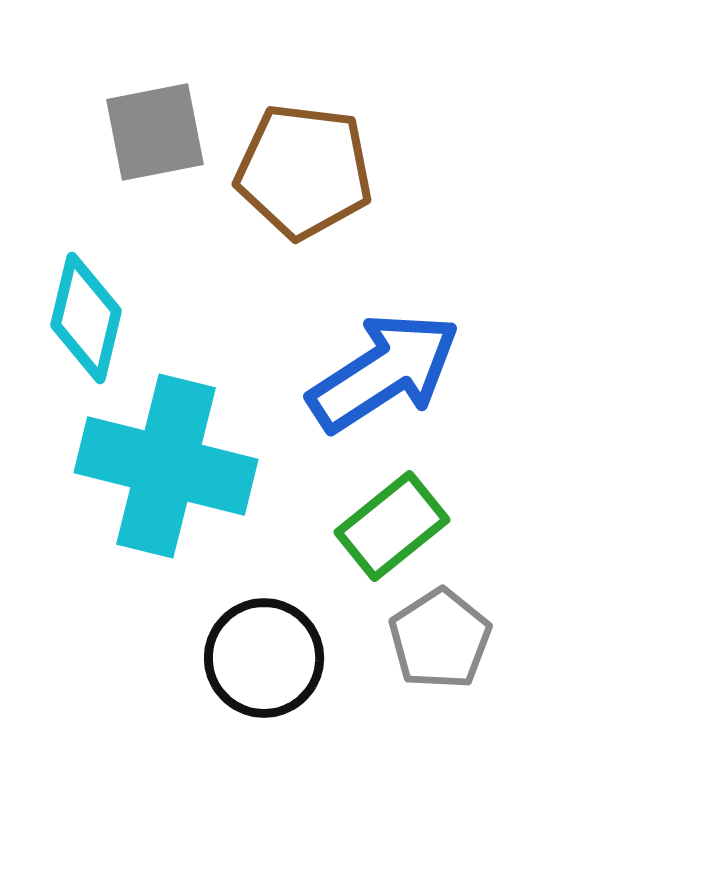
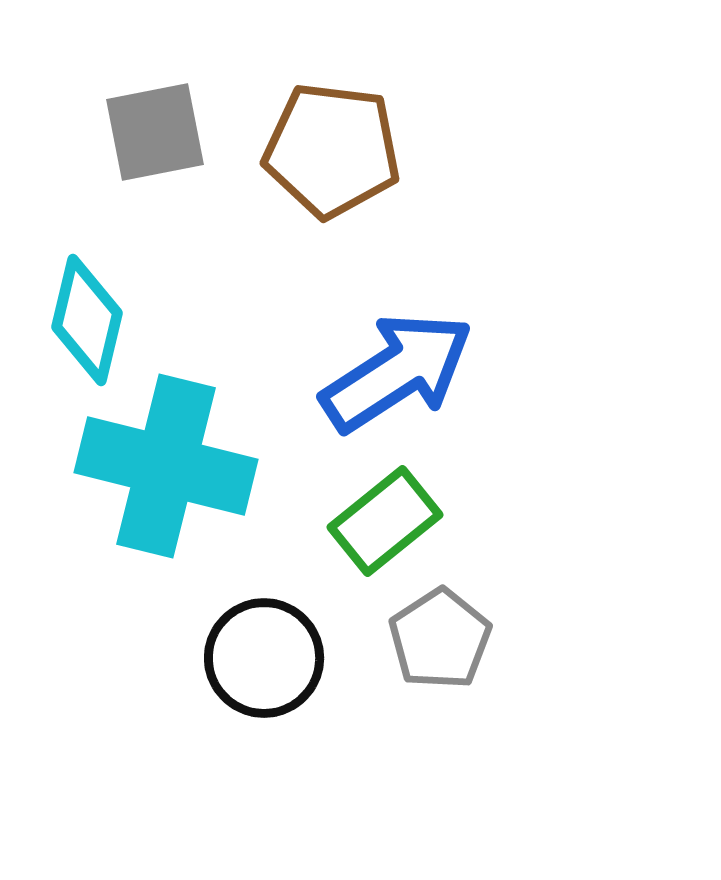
brown pentagon: moved 28 px right, 21 px up
cyan diamond: moved 1 px right, 2 px down
blue arrow: moved 13 px right
green rectangle: moved 7 px left, 5 px up
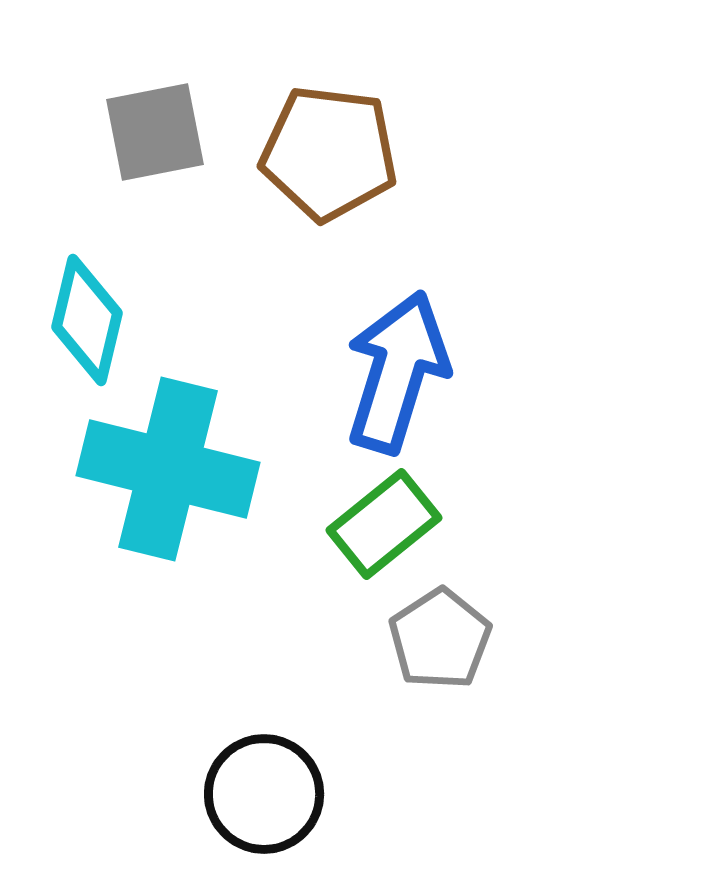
brown pentagon: moved 3 px left, 3 px down
blue arrow: rotated 40 degrees counterclockwise
cyan cross: moved 2 px right, 3 px down
green rectangle: moved 1 px left, 3 px down
black circle: moved 136 px down
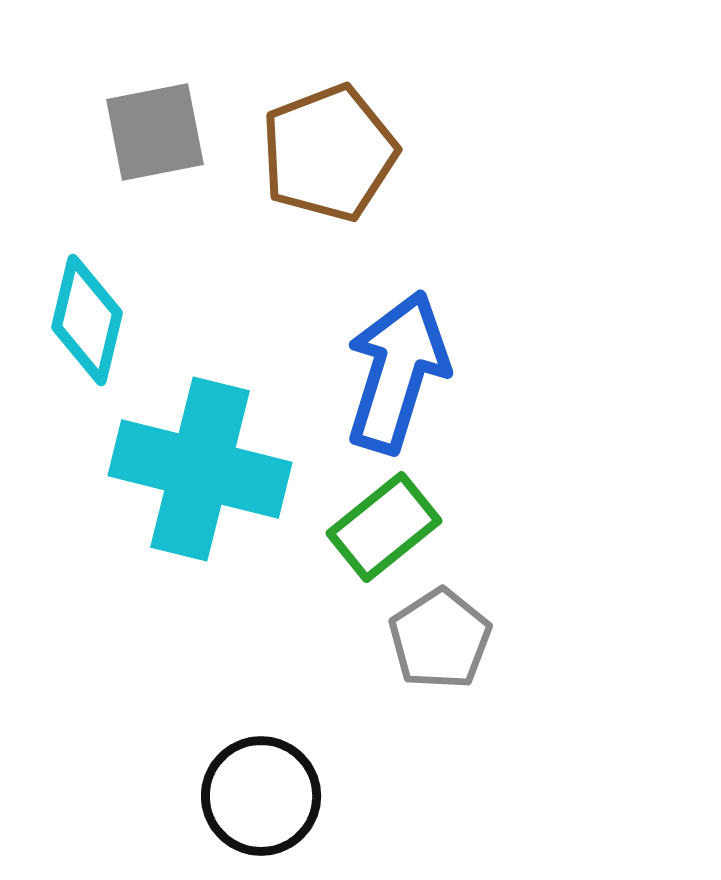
brown pentagon: rotated 28 degrees counterclockwise
cyan cross: moved 32 px right
green rectangle: moved 3 px down
black circle: moved 3 px left, 2 px down
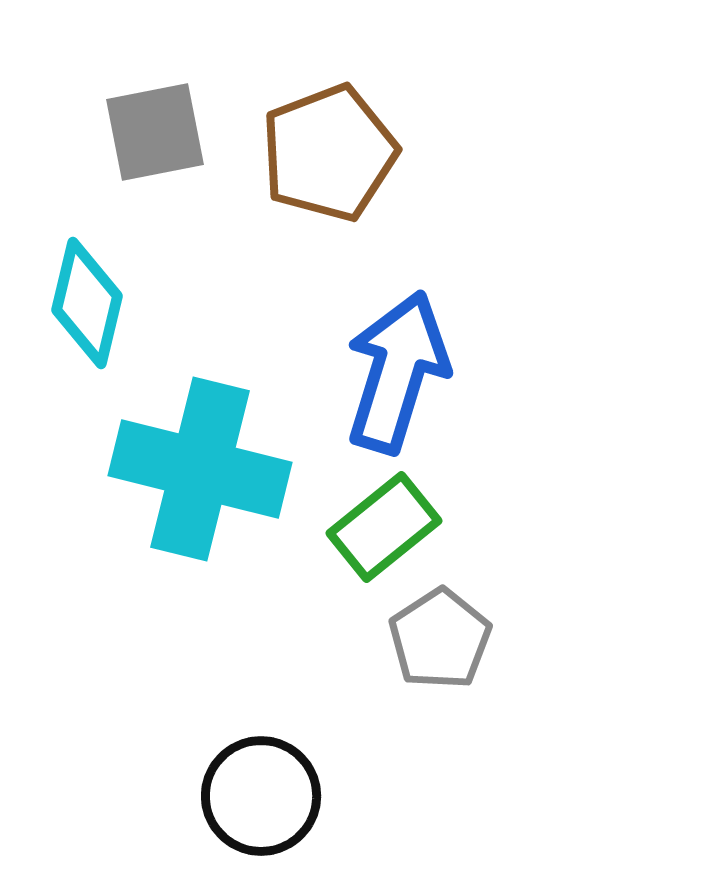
cyan diamond: moved 17 px up
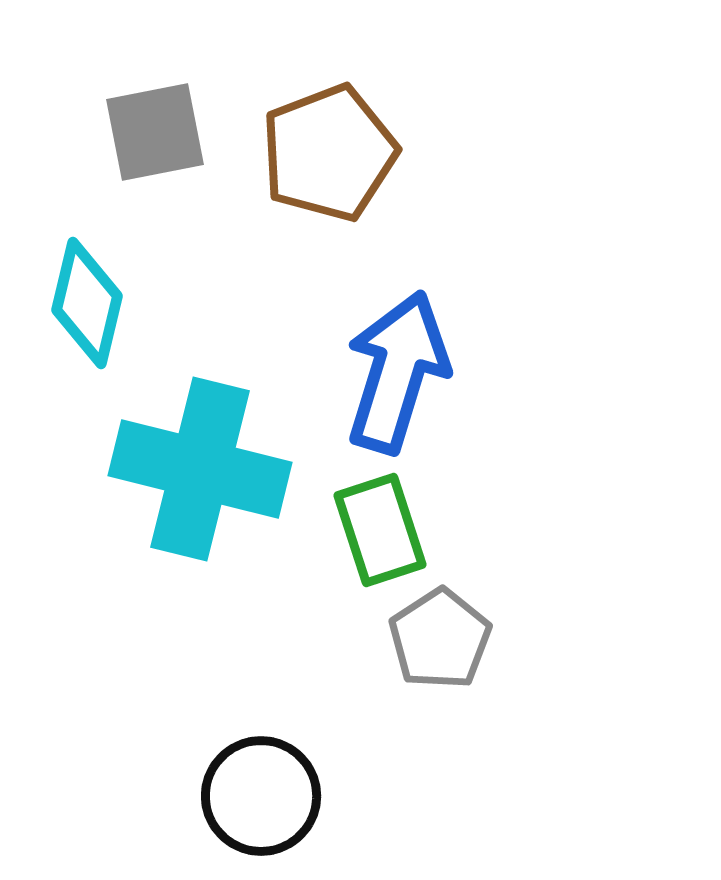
green rectangle: moved 4 px left, 3 px down; rotated 69 degrees counterclockwise
